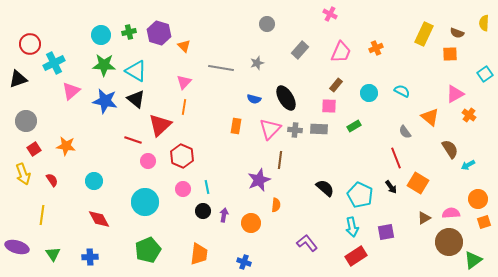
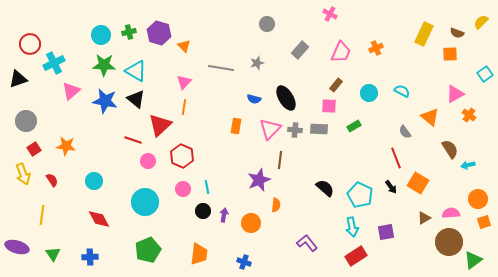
yellow semicircle at (484, 23): moved 3 px left, 1 px up; rotated 42 degrees clockwise
cyan arrow at (468, 165): rotated 16 degrees clockwise
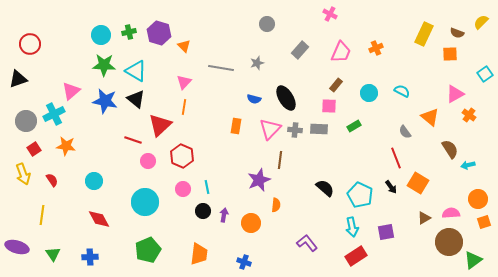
cyan cross at (54, 63): moved 51 px down
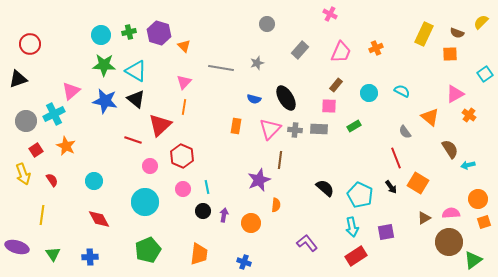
orange star at (66, 146): rotated 18 degrees clockwise
red square at (34, 149): moved 2 px right, 1 px down
pink circle at (148, 161): moved 2 px right, 5 px down
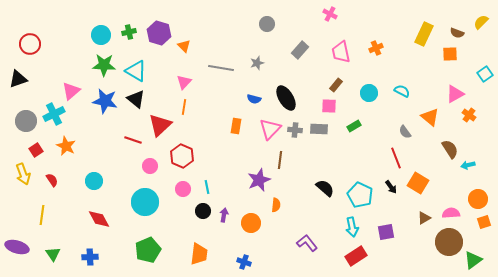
pink trapezoid at (341, 52): rotated 145 degrees clockwise
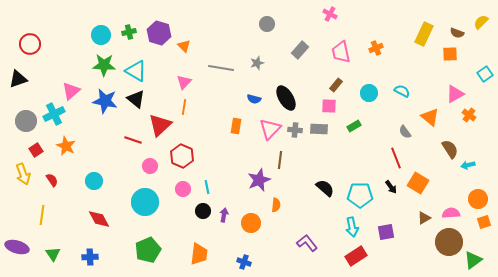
cyan pentagon at (360, 195): rotated 25 degrees counterclockwise
